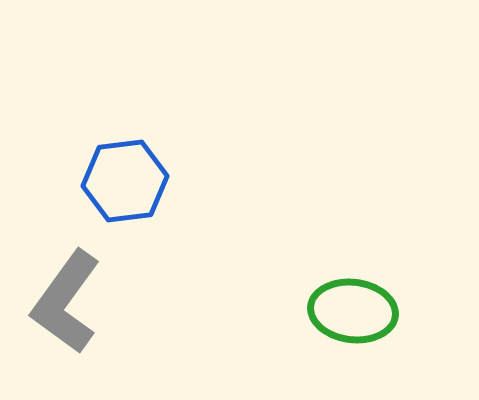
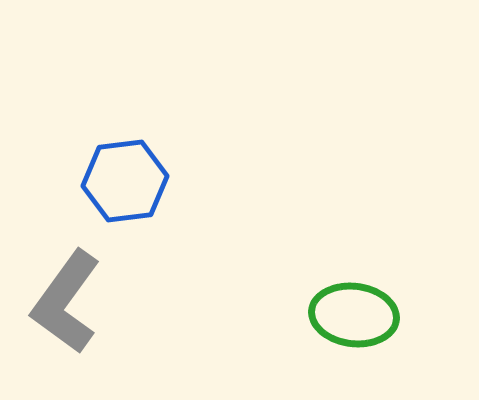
green ellipse: moved 1 px right, 4 px down
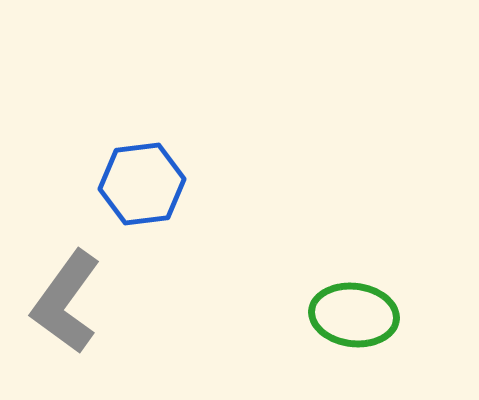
blue hexagon: moved 17 px right, 3 px down
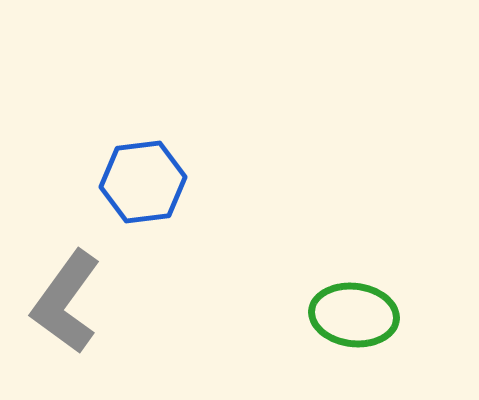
blue hexagon: moved 1 px right, 2 px up
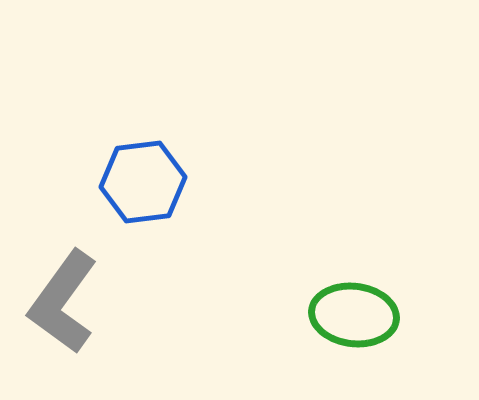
gray L-shape: moved 3 px left
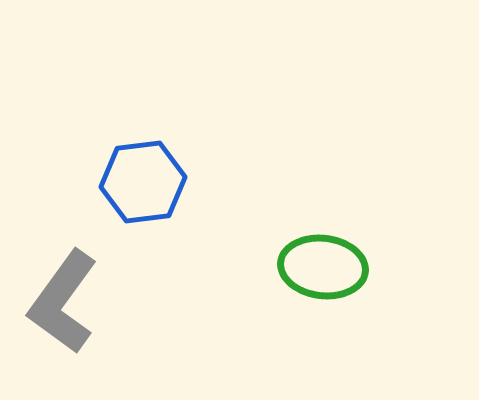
green ellipse: moved 31 px left, 48 px up
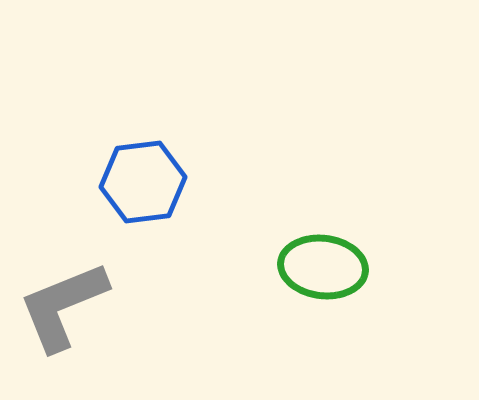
gray L-shape: moved 4 px down; rotated 32 degrees clockwise
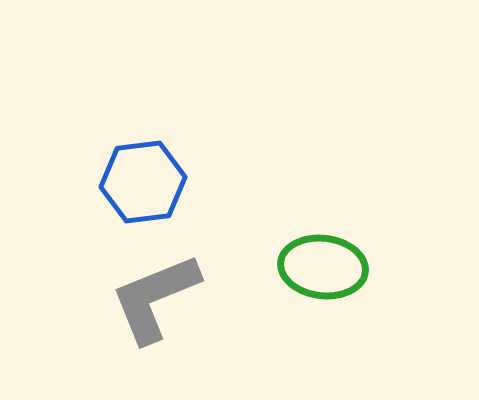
gray L-shape: moved 92 px right, 8 px up
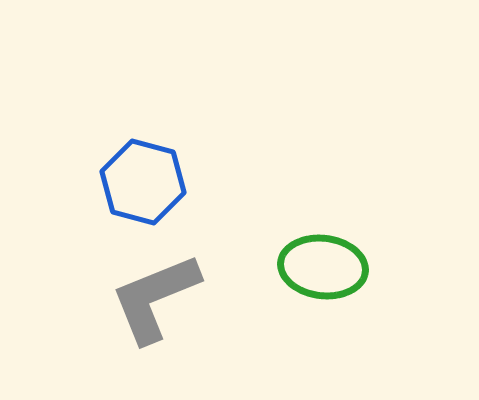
blue hexagon: rotated 22 degrees clockwise
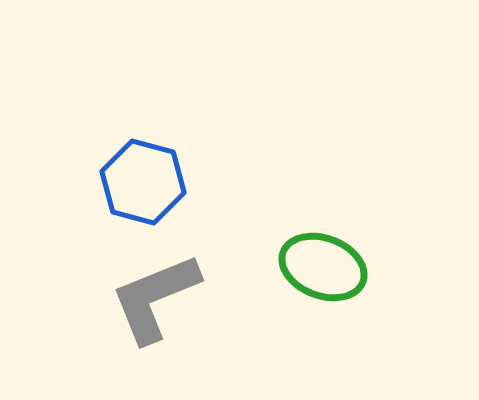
green ellipse: rotated 14 degrees clockwise
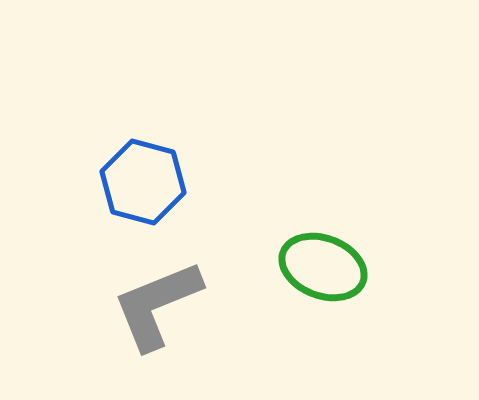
gray L-shape: moved 2 px right, 7 px down
